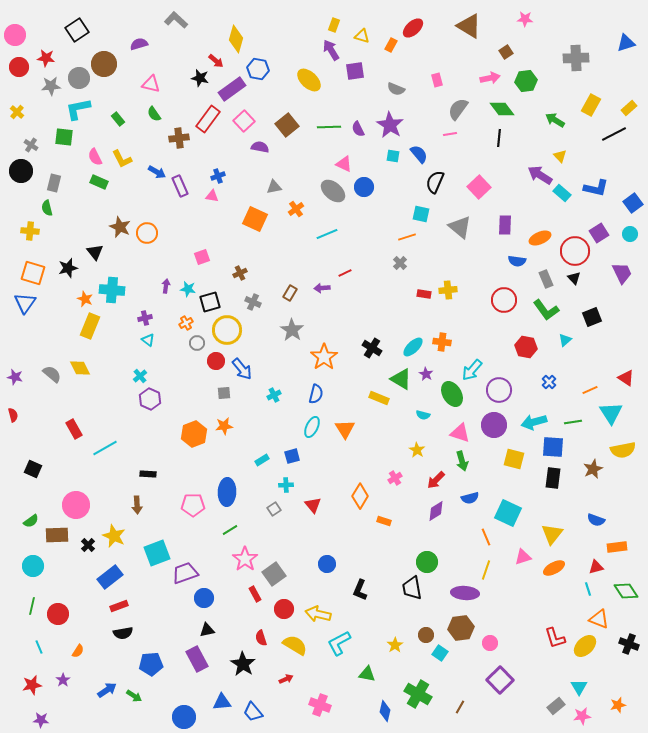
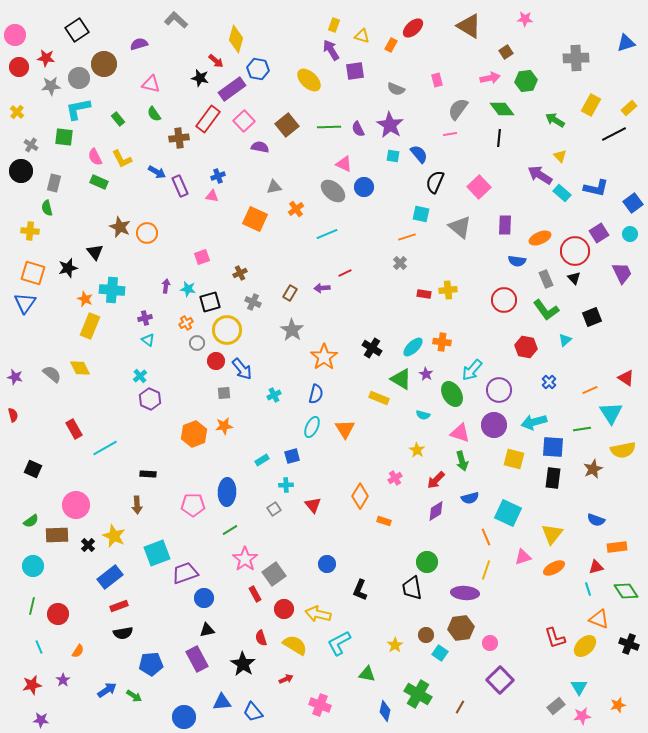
green line at (573, 422): moved 9 px right, 7 px down
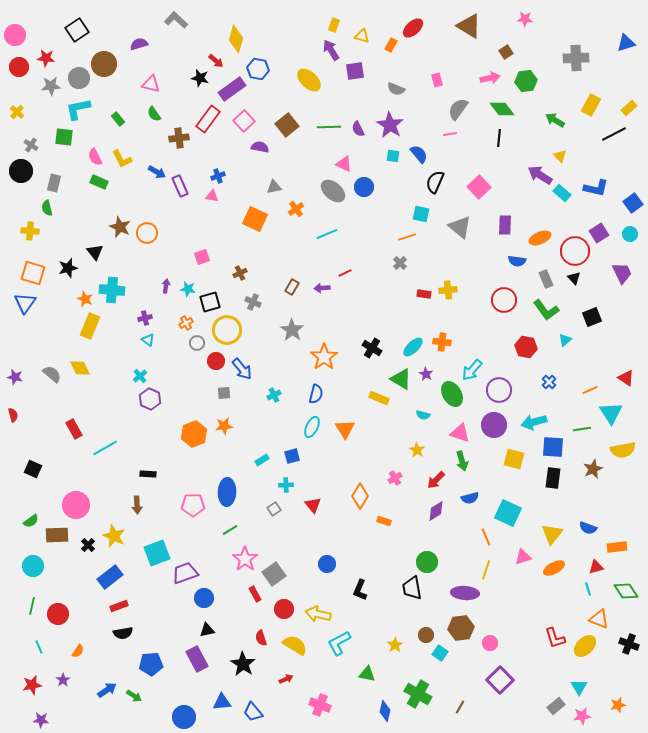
brown rectangle at (290, 293): moved 2 px right, 6 px up
blue semicircle at (596, 520): moved 8 px left, 8 px down
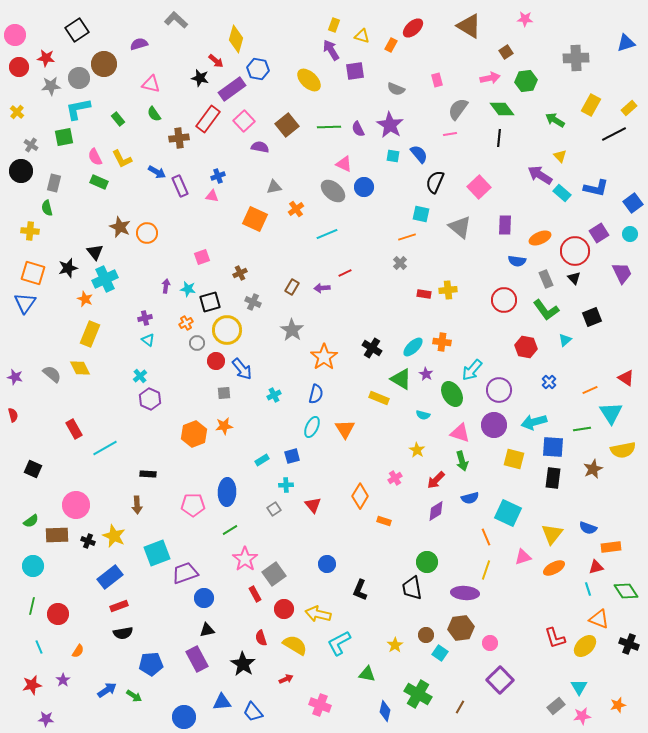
green square at (64, 137): rotated 18 degrees counterclockwise
cyan cross at (112, 290): moved 7 px left, 11 px up; rotated 30 degrees counterclockwise
yellow rectangle at (90, 326): moved 8 px down
black cross at (88, 545): moved 4 px up; rotated 24 degrees counterclockwise
orange rectangle at (617, 547): moved 6 px left
purple star at (41, 720): moved 5 px right, 1 px up
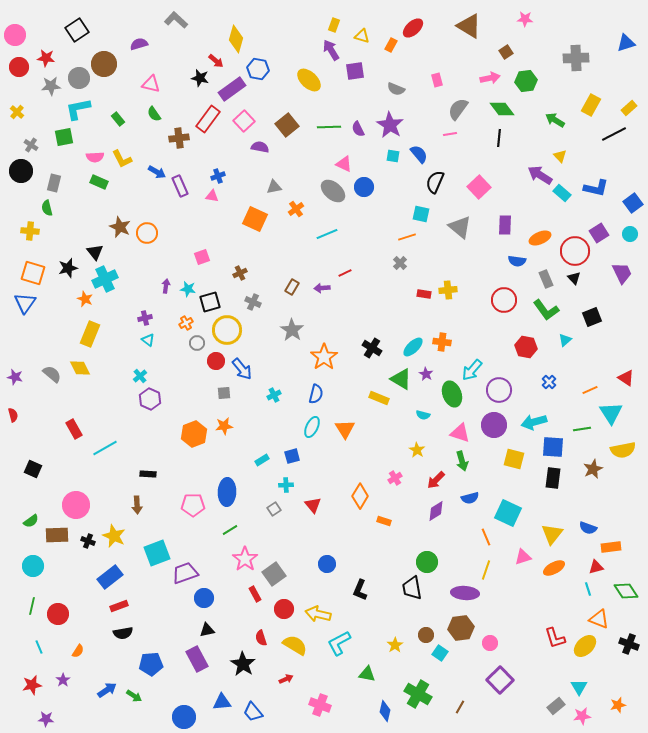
pink semicircle at (95, 157): rotated 66 degrees counterclockwise
green ellipse at (452, 394): rotated 10 degrees clockwise
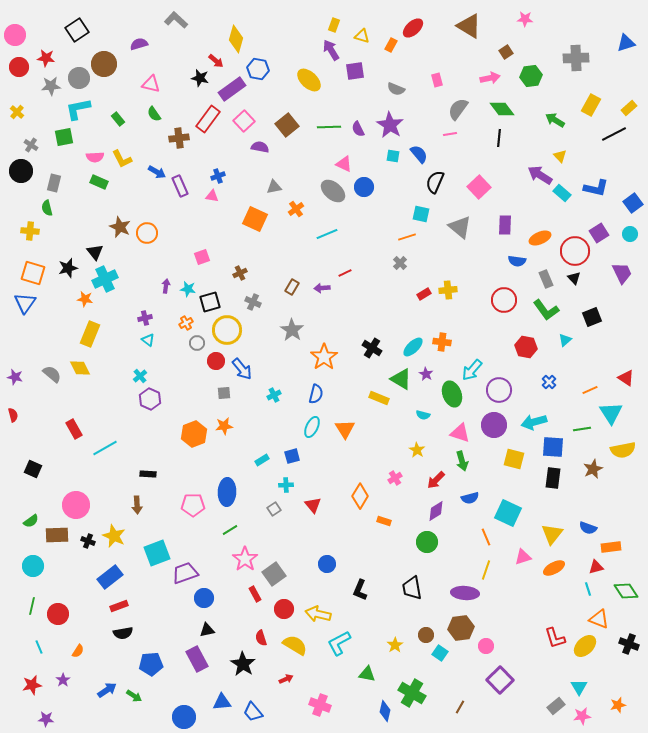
green hexagon at (526, 81): moved 5 px right, 5 px up
red rectangle at (424, 294): rotated 40 degrees counterclockwise
orange star at (85, 299): rotated 14 degrees counterclockwise
green circle at (427, 562): moved 20 px up
pink circle at (490, 643): moved 4 px left, 3 px down
green cross at (418, 694): moved 6 px left, 1 px up
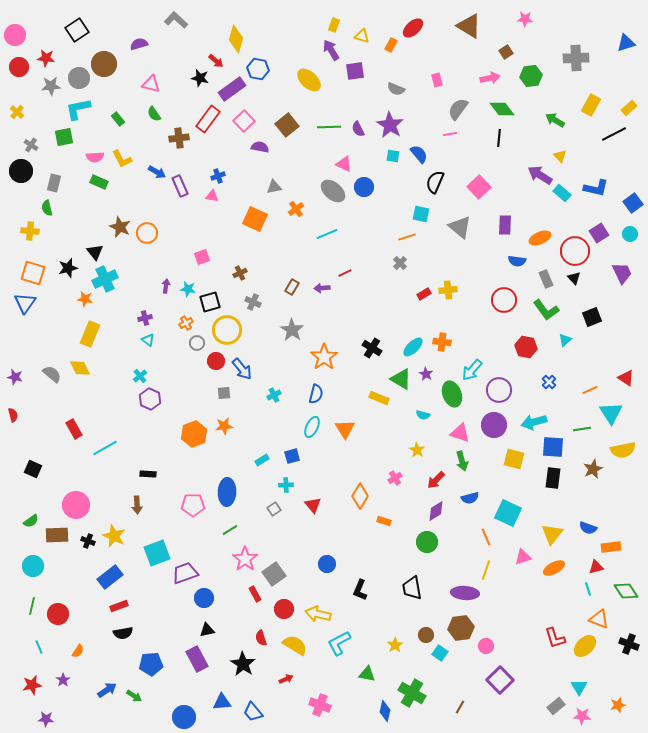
pink star at (582, 716): rotated 12 degrees clockwise
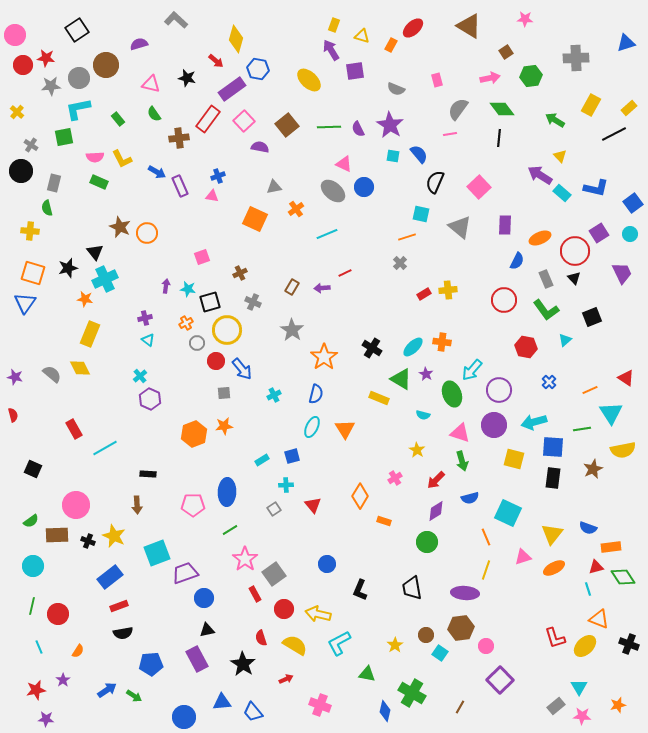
brown circle at (104, 64): moved 2 px right, 1 px down
red circle at (19, 67): moved 4 px right, 2 px up
black star at (200, 78): moved 13 px left
blue semicircle at (517, 261): rotated 72 degrees counterclockwise
green diamond at (626, 591): moved 3 px left, 14 px up
red star at (32, 685): moved 4 px right, 5 px down
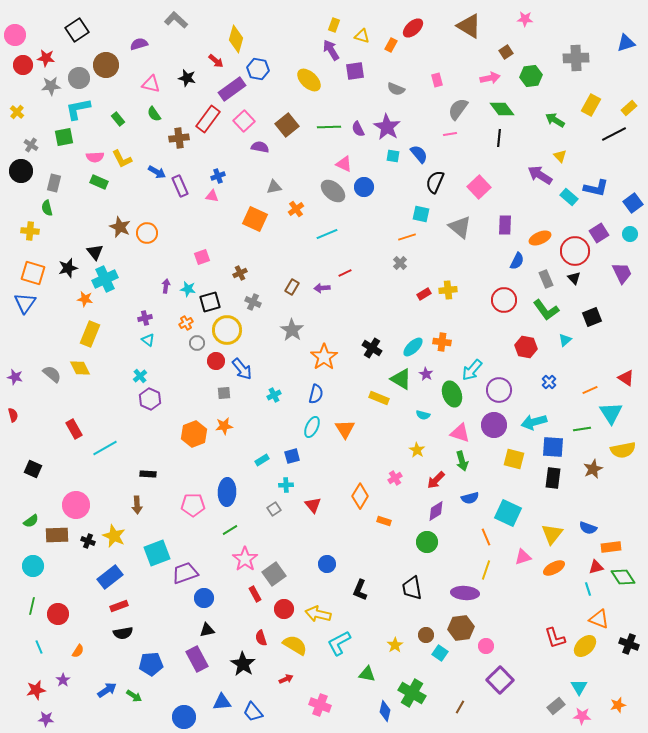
purple star at (390, 125): moved 3 px left, 2 px down
cyan rectangle at (562, 193): moved 7 px right, 4 px down
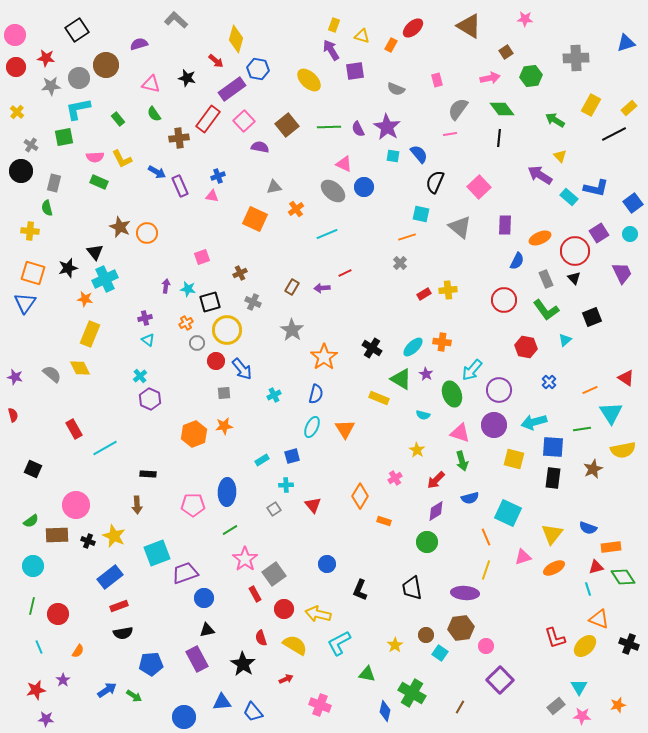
red circle at (23, 65): moved 7 px left, 2 px down
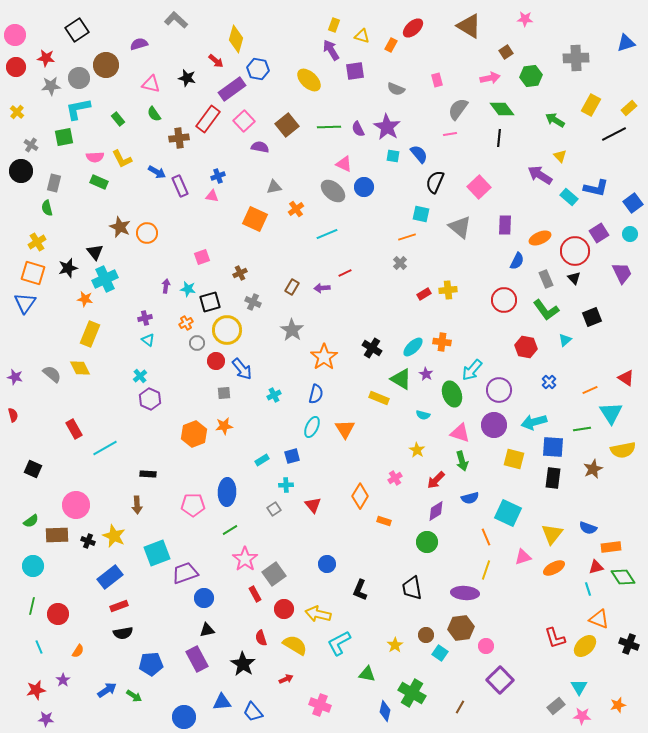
yellow cross at (30, 231): moved 7 px right, 11 px down; rotated 36 degrees counterclockwise
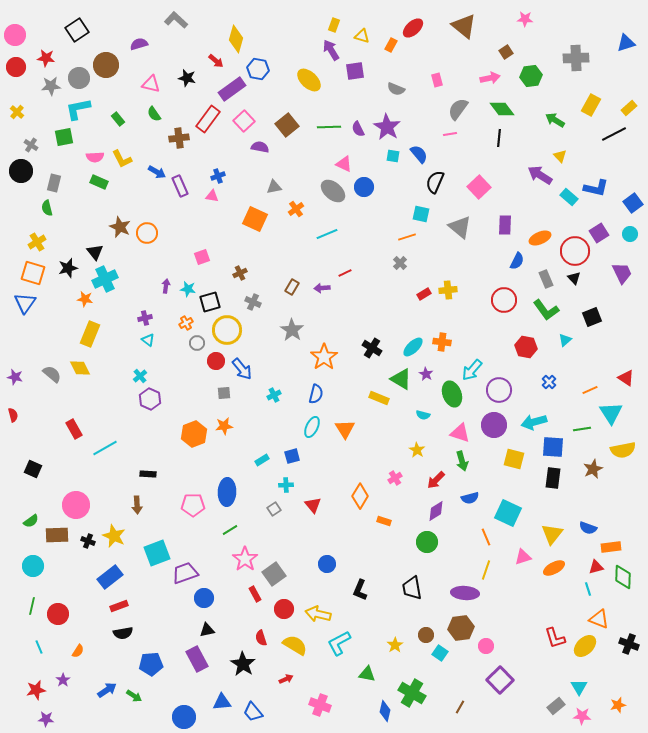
brown triangle at (469, 26): moved 5 px left; rotated 8 degrees clockwise
green diamond at (623, 577): rotated 35 degrees clockwise
